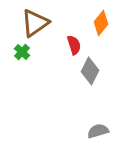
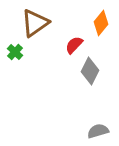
red semicircle: rotated 120 degrees counterclockwise
green cross: moved 7 px left
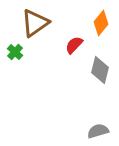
gray diamond: moved 10 px right, 1 px up; rotated 12 degrees counterclockwise
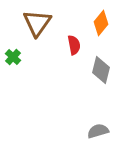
brown triangle: moved 2 px right; rotated 20 degrees counterclockwise
red semicircle: rotated 126 degrees clockwise
green cross: moved 2 px left, 5 px down
gray diamond: moved 1 px right
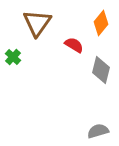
red semicircle: rotated 48 degrees counterclockwise
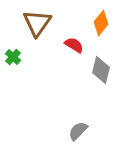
gray semicircle: moved 20 px left; rotated 30 degrees counterclockwise
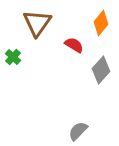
gray diamond: rotated 28 degrees clockwise
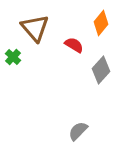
brown triangle: moved 2 px left, 5 px down; rotated 16 degrees counterclockwise
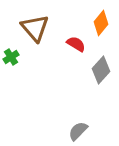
red semicircle: moved 2 px right, 1 px up
green cross: moved 2 px left; rotated 14 degrees clockwise
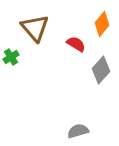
orange diamond: moved 1 px right, 1 px down
gray semicircle: rotated 30 degrees clockwise
